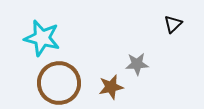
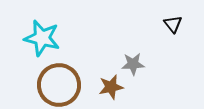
black triangle: rotated 24 degrees counterclockwise
gray star: moved 4 px left
brown circle: moved 2 px down
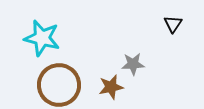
black triangle: rotated 12 degrees clockwise
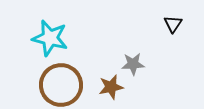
cyan star: moved 8 px right
brown circle: moved 2 px right
